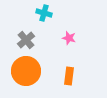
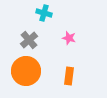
gray cross: moved 3 px right
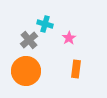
cyan cross: moved 1 px right, 11 px down
pink star: rotated 24 degrees clockwise
orange rectangle: moved 7 px right, 7 px up
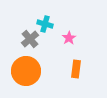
gray cross: moved 1 px right, 1 px up
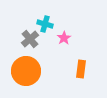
pink star: moved 5 px left
orange rectangle: moved 5 px right
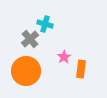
pink star: moved 19 px down
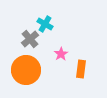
cyan cross: rotated 14 degrees clockwise
pink star: moved 3 px left, 3 px up
orange circle: moved 1 px up
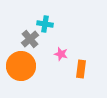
cyan cross: rotated 21 degrees counterclockwise
pink star: rotated 24 degrees counterclockwise
orange circle: moved 5 px left, 4 px up
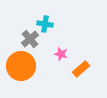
orange rectangle: rotated 42 degrees clockwise
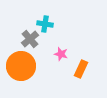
orange rectangle: rotated 24 degrees counterclockwise
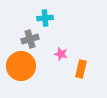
cyan cross: moved 6 px up; rotated 14 degrees counterclockwise
gray cross: rotated 24 degrees clockwise
orange rectangle: rotated 12 degrees counterclockwise
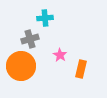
pink star: moved 1 px left, 1 px down; rotated 16 degrees clockwise
